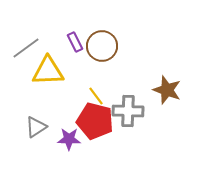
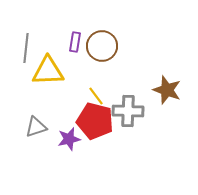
purple rectangle: rotated 36 degrees clockwise
gray line: rotated 48 degrees counterclockwise
gray triangle: rotated 15 degrees clockwise
purple star: rotated 15 degrees counterclockwise
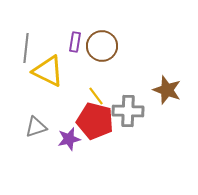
yellow triangle: rotated 28 degrees clockwise
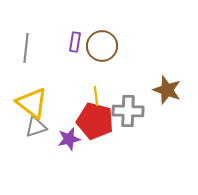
yellow triangle: moved 16 px left, 32 px down; rotated 12 degrees clockwise
yellow line: rotated 30 degrees clockwise
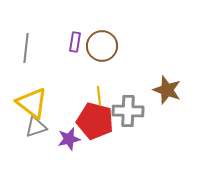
yellow line: moved 3 px right
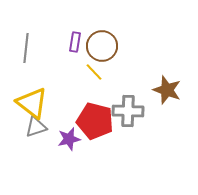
yellow line: moved 5 px left, 24 px up; rotated 36 degrees counterclockwise
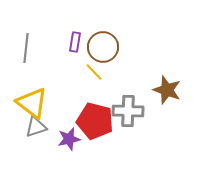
brown circle: moved 1 px right, 1 px down
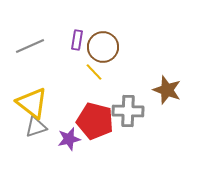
purple rectangle: moved 2 px right, 2 px up
gray line: moved 4 px right, 2 px up; rotated 60 degrees clockwise
